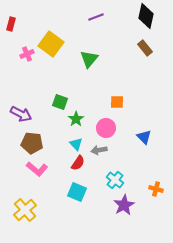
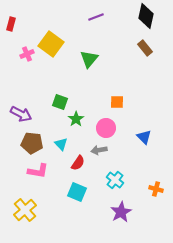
cyan triangle: moved 15 px left
pink L-shape: moved 1 px right, 2 px down; rotated 30 degrees counterclockwise
purple star: moved 3 px left, 7 px down
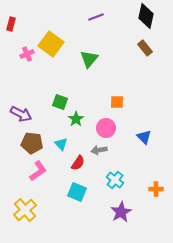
pink L-shape: rotated 45 degrees counterclockwise
orange cross: rotated 16 degrees counterclockwise
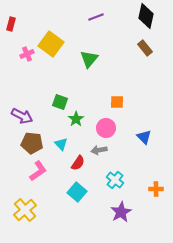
purple arrow: moved 1 px right, 2 px down
cyan square: rotated 18 degrees clockwise
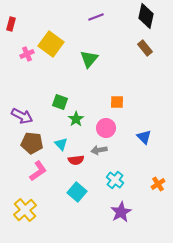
red semicircle: moved 2 px left, 3 px up; rotated 49 degrees clockwise
orange cross: moved 2 px right, 5 px up; rotated 32 degrees counterclockwise
